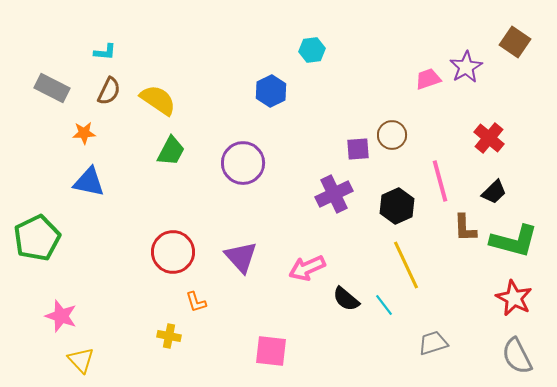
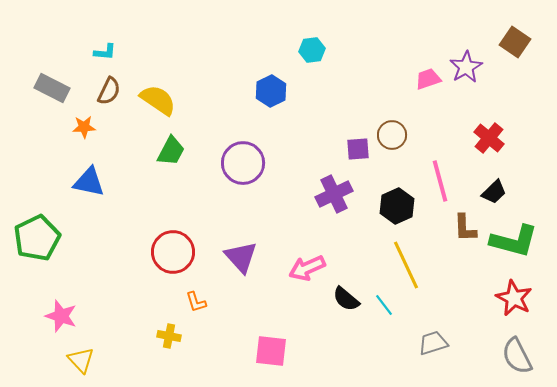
orange star: moved 6 px up
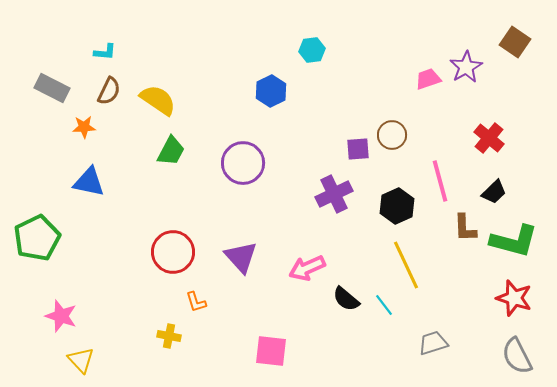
red star: rotated 9 degrees counterclockwise
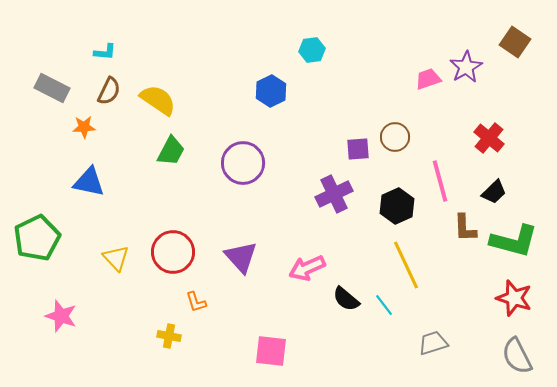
brown circle: moved 3 px right, 2 px down
yellow triangle: moved 35 px right, 102 px up
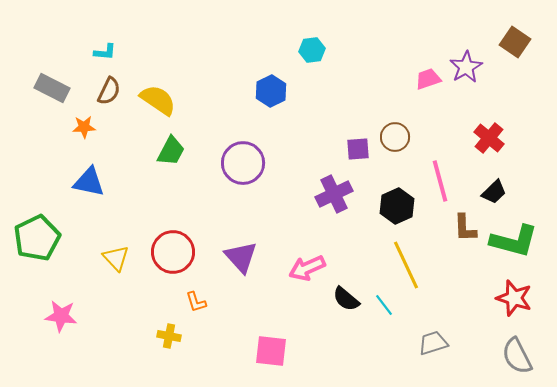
pink star: rotated 12 degrees counterclockwise
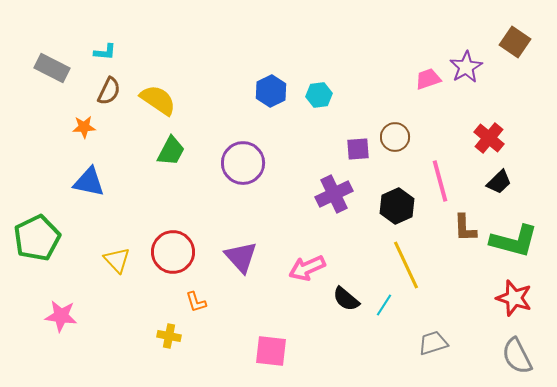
cyan hexagon: moved 7 px right, 45 px down
gray rectangle: moved 20 px up
black trapezoid: moved 5 px right, 10 px up
yellow triangle: moved 1 px right, 2 px down
cyan line: rotated 70 degrees clockwise
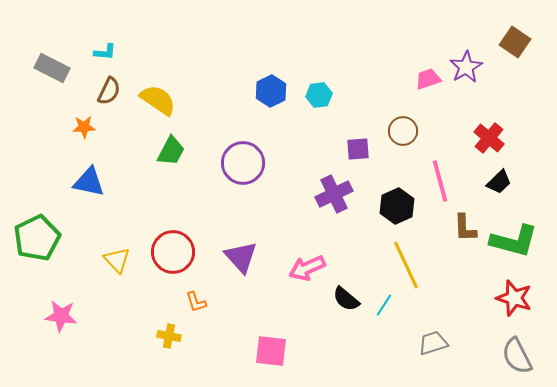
brown circle: moved 8 px right, 6 px up
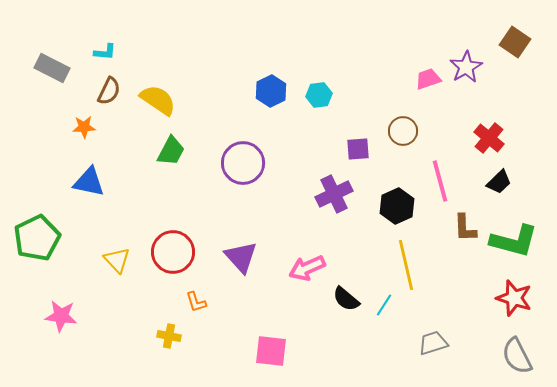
yellow line: rotated 12 degrees clockwise
